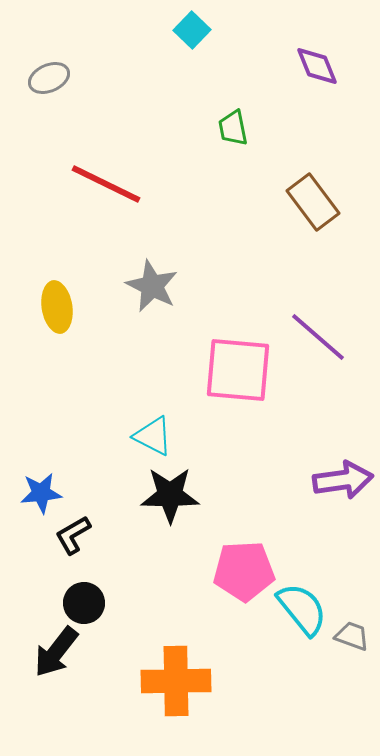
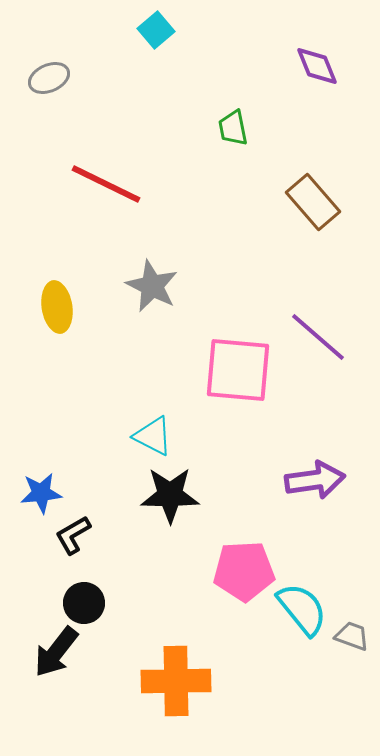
cyan square: moved 36 px left; rotated 6 degrees clockwise
brown rectangle: rotated 4 degrees counterclockwise
purple arrow: moved 28 px left
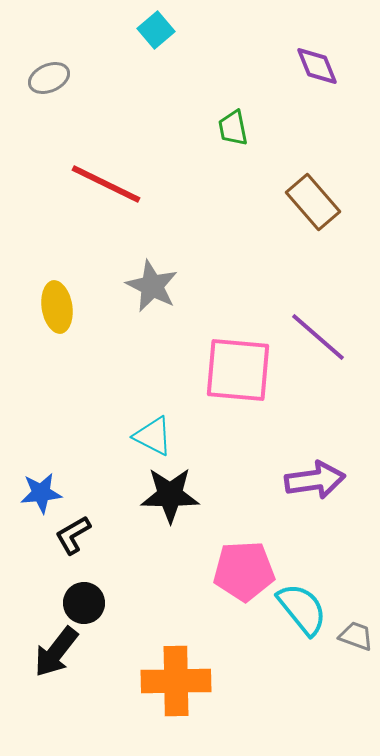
gray trapezoid: moved 4 px right
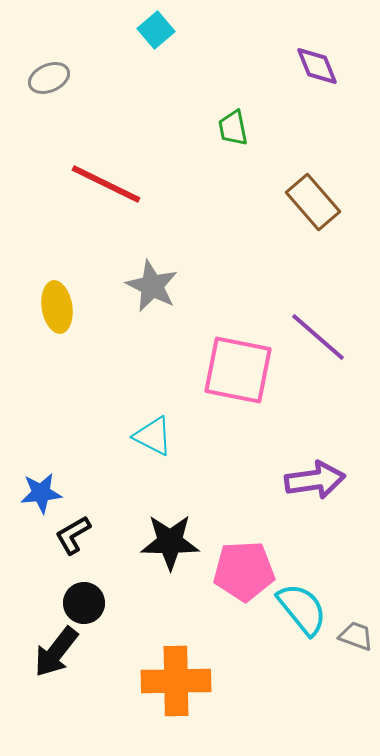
pink square: rotated 6 degrees clockwise
black star: moved 47 px down
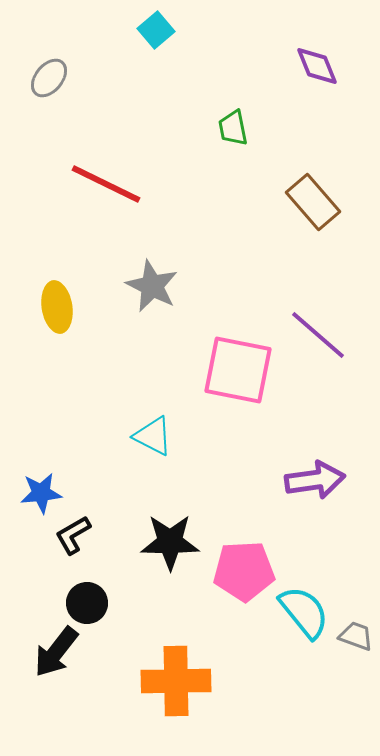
gray ellipse: rotated 27 degrees counterclockwise
purple line: moved 2 px up
black circle: moved 3 px right
cyan semicircle: moved 2 px right, 3 px down
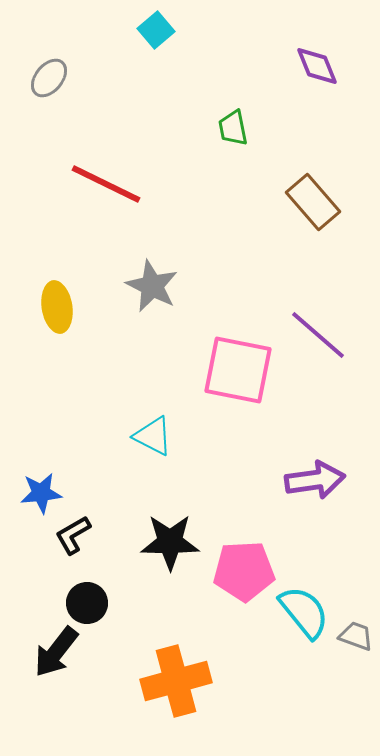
orange cross: rotated 14 degrees counterclockwise
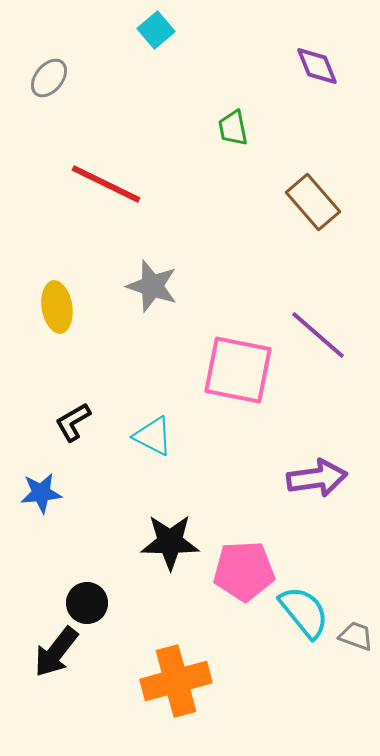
gray star: rotated 8 degrees counterclockwise
purple arrow: moved 2 px right, 2 px up
black L-shape: moved 113 px up
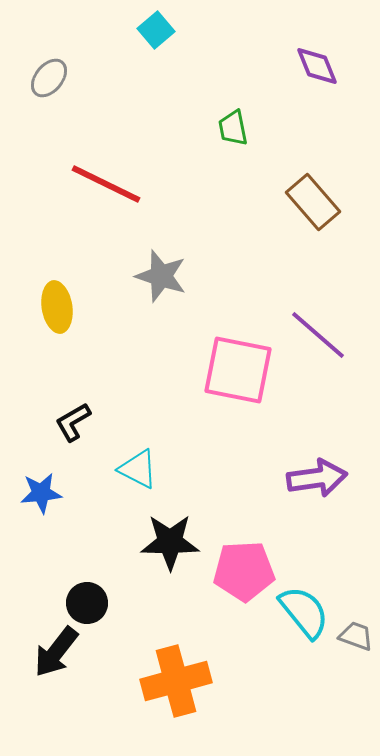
gray star: moved 9 px right, 10 px up
cyan triangle: moved 15 px left, 33 px down
